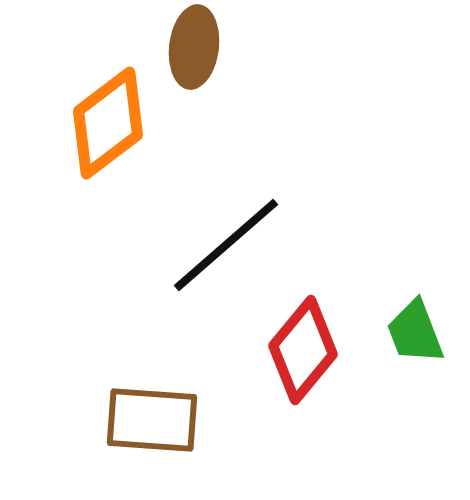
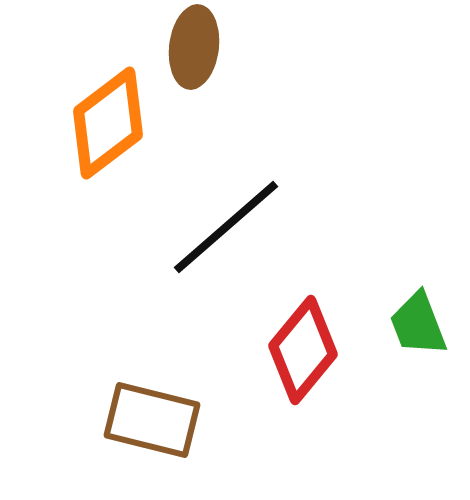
black line: moved 18 px up
green trapezoid: moved 3 px right, 8 px up
brown rectangle: rotated 10 degrees clockwise
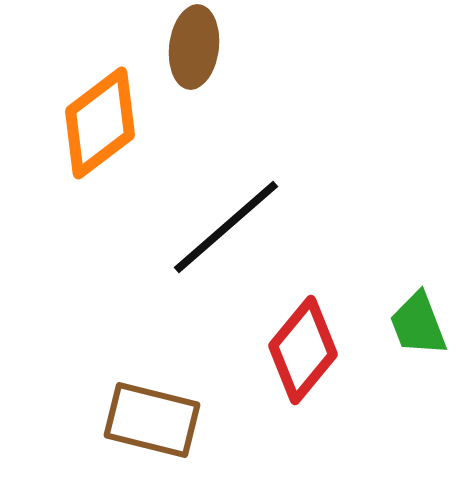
orange diamond: moved 8 px left
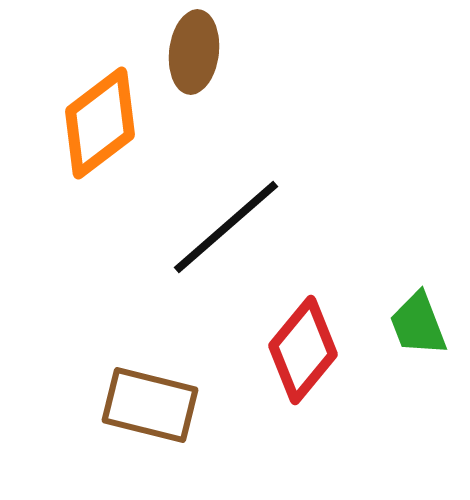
brown ellipse: moved 5 px down
brown rectangle: moved 2 px left, 15 px up
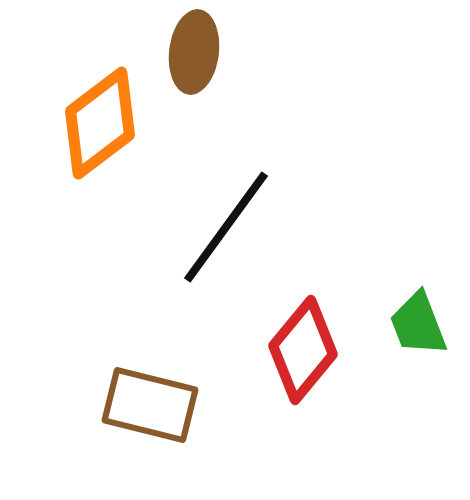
black line: rotated 13 degrees counterclockwise
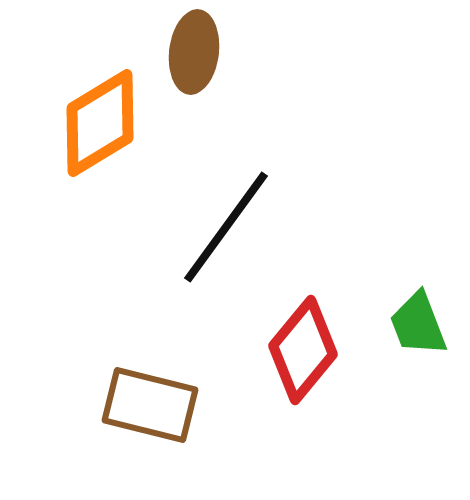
orange diamond: rotated 6 degrees clockwise
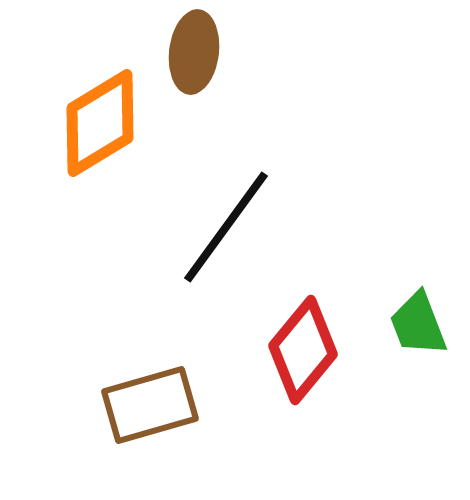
brown rectangle: rotated 30 degrees counterclockwise
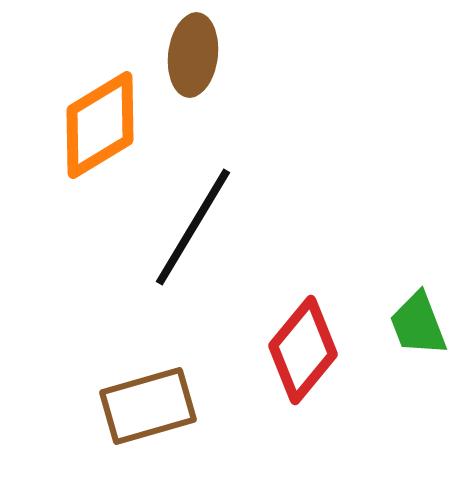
brown ellipse: moved 1 px left, 3 px down
orange diamond: moved 2 px down
black line: moved 33 px left; rotated 5 degrees counterclockwise
brown rectangle: moved 2 px left, 1 px down
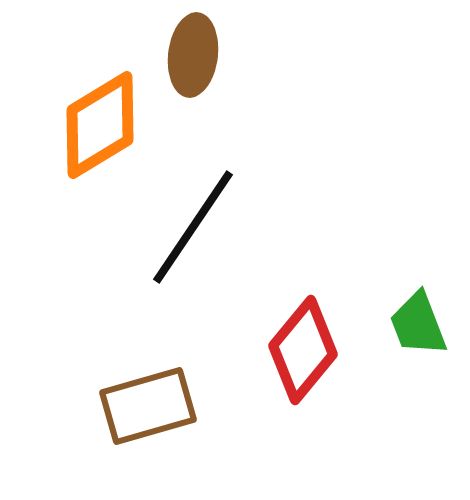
black line: rotated 3 degrees clockwise
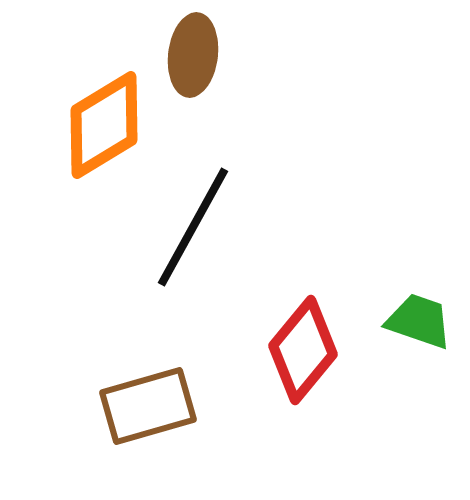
orange diamond: moved 4 px right
black line: rotated 5 degrees counterclockwise
green trapezoid: moved 1 px right, 3 px up; rotated 130 degrees clockwise
